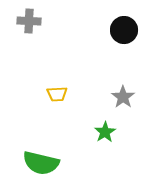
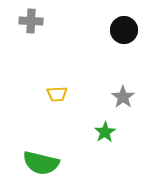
gray cross: moved 2 px right
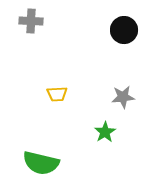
gray star: rotated 30 degrees clockwise
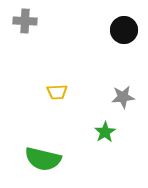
gray cross: moved 6 px left
yellow trapezoid: moved 2 px up
green semicircle: moved 2 px right, 4 px up
